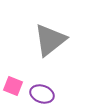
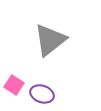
pink square: moved 1 px right, 1 px up; rotated 12 degrees clockwise
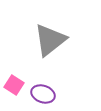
purple ellipse: moved 1 px right
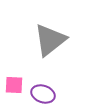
pink square: rotated 30 degrees counterclockwise
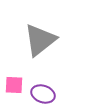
gray triangle: moved 10 px left
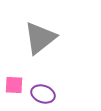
gray triangle: moved 2 px up
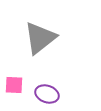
purple ellipse: moved 4 px right
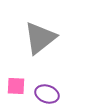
pink square: moved 2 px right, 1 px down
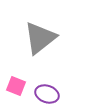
pink square: rotated 18 degrees clockwise
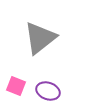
purple ellipse: moved 1 px right, 3 px up
